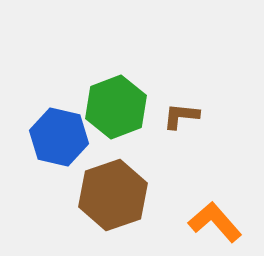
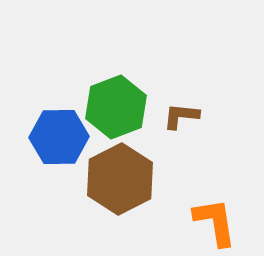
blue hexagon: rotated 14 degrees counterclockwise
brown hexagon: moved 7 px right, 16 px up; rotated 8 degrees counterclockwise
orange L-shape: rotated 32 degrees clockwise
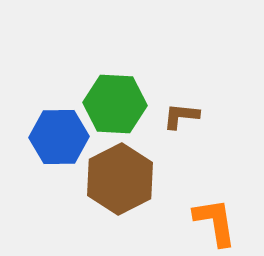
green hexagon: moved 1 px left, 3 px up; rotated 24 degrees clockwise
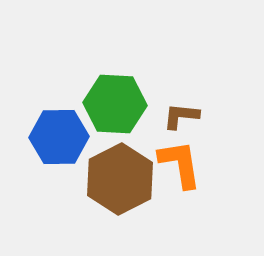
orange L-shape: moved 35 px left, 58 px up
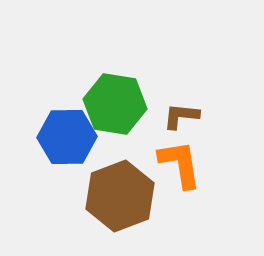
green hexagon: rotated 6 degrees clockwise
blue hexagon: moved 8 px right
brown hexagon: moved 17 px down; rotated 6 degrees clockwise
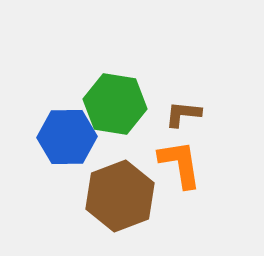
brown L-shape: moved 2 px right, 2 px up
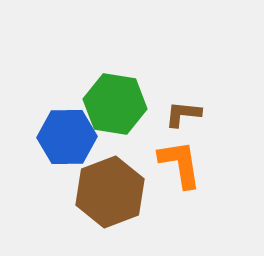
brown hexagon: moved 10 px left, 4 px up
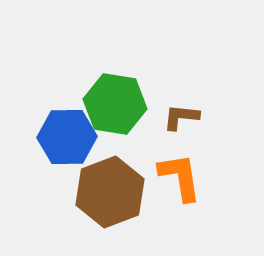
brown L-shape: moved 2 px left, 3 px down
orange L-shape: moved 13 px down
